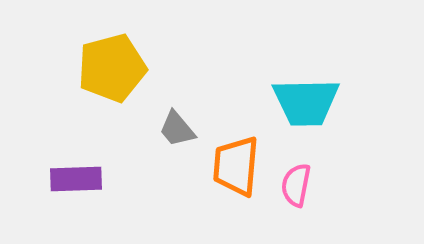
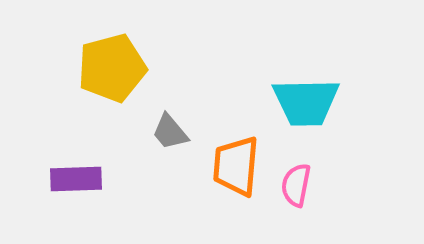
gray trapezoid: moved 7 px left, 3 px down
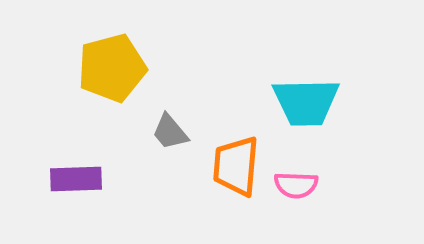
pink semicircle: rotated 99 degrees counterclockwise
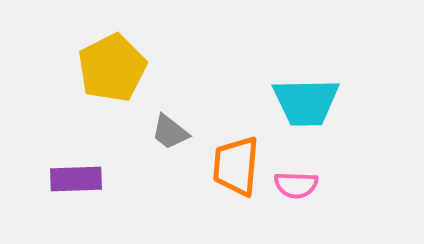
yellow pentagon: rotated 12 degrees counterclockwise
gray trapezoid: rotated 12 degrees counterclockwise
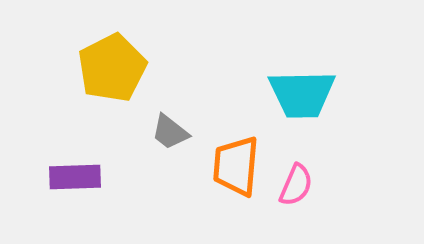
cyan trapezoid: moved 4 px left, 8 px up
purple rectangle: moved 1 px left, 2 px up
pink semicircle: rotated 69 degrees counterclockwise
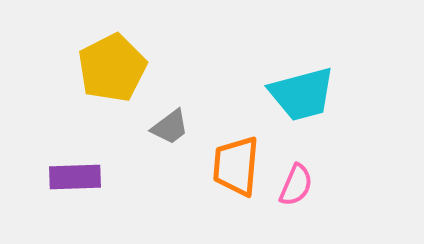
cyan trapezoid: rotated 14 degrees counterclockwise
gray trapezoid: moved 5 px up; rotated 75 degrees counterclockwise
